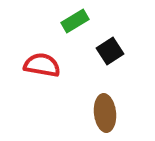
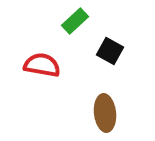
green rectangle: rotated 12 degrees counterclockwise
black square: rotated 28 degrees counterclockwise
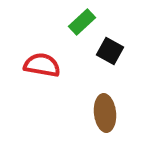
green rectangle: moved 7 px right, 1 px down
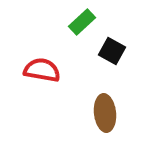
black square: moved 2 px right
red semicircle: moved 5 px down
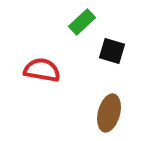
black square: rotated 12 degrees counterclockwise
brown ellipse: moved 4 px right; rotated 21 degrees clockwise
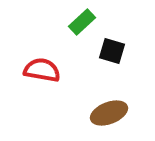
brown ellipse: rotated 54 degrees clockwise
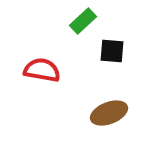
green rectangle: moved 1 px right, 1 px up
black square: rotated 12 degrees counterclockwise
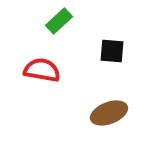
green rectangle: moved 24 px left
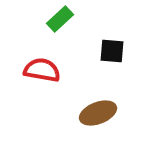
green rectangle: moved 1 px right, 2 px up
brown ellipse: moved 11 px left
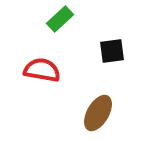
black square: rotated 12 degrees counterclockwise
brown ellipse: rotated 39 degrees counterclockwise
